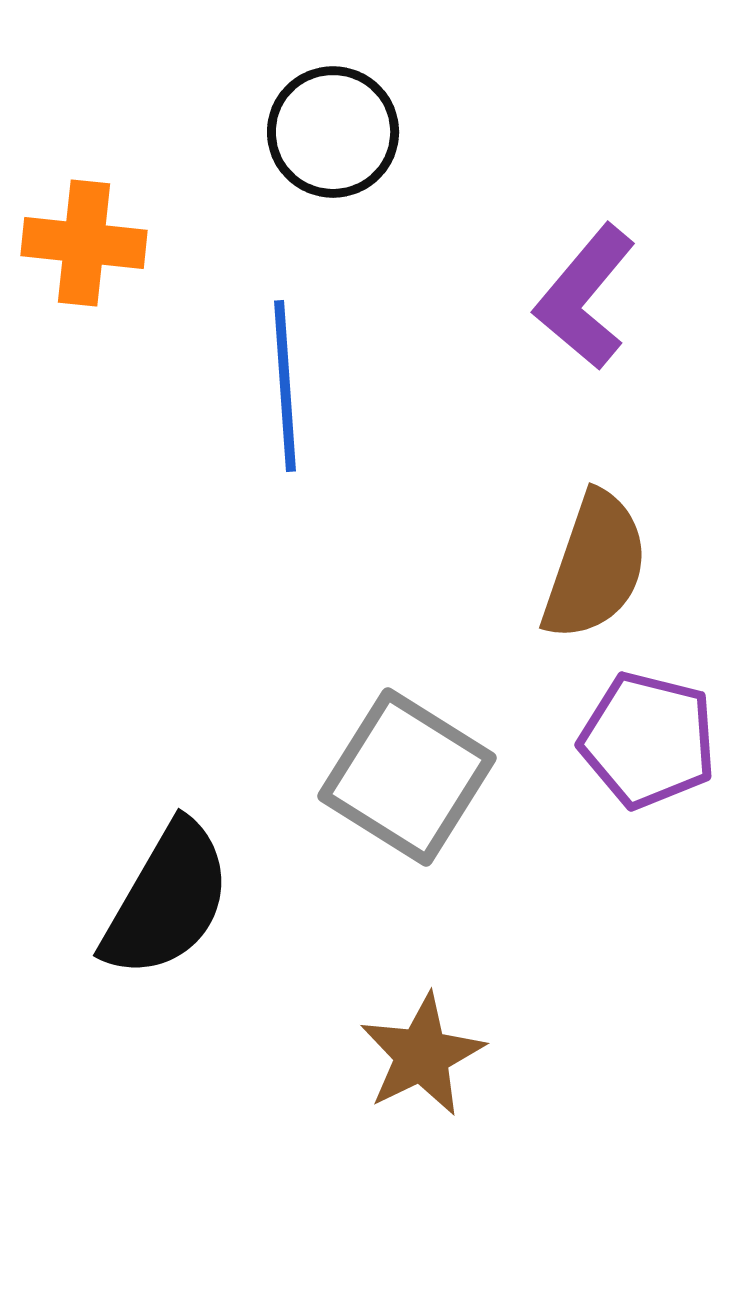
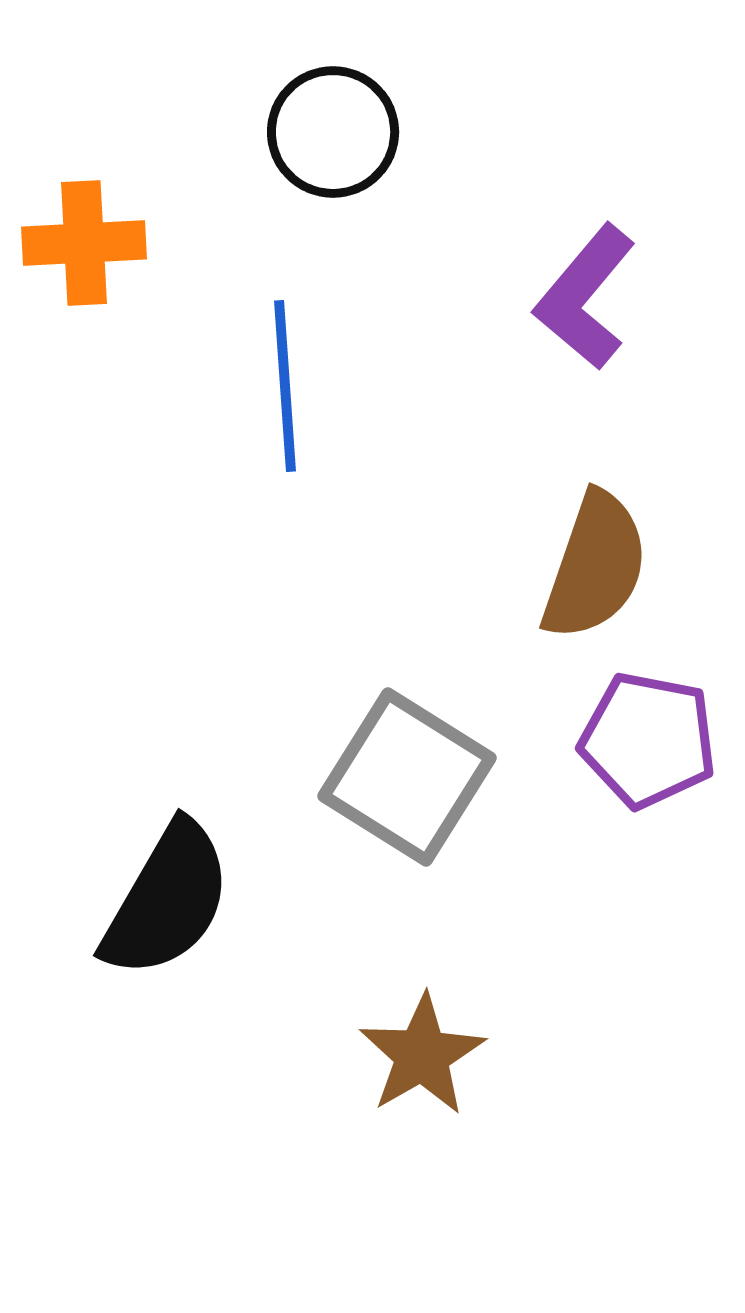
orange cross: rotated 9 degrees counterclockwise
purple pentagon: rotated 3 degrees counterclockwise
brown star: rotated 4 degrees counterclockwise
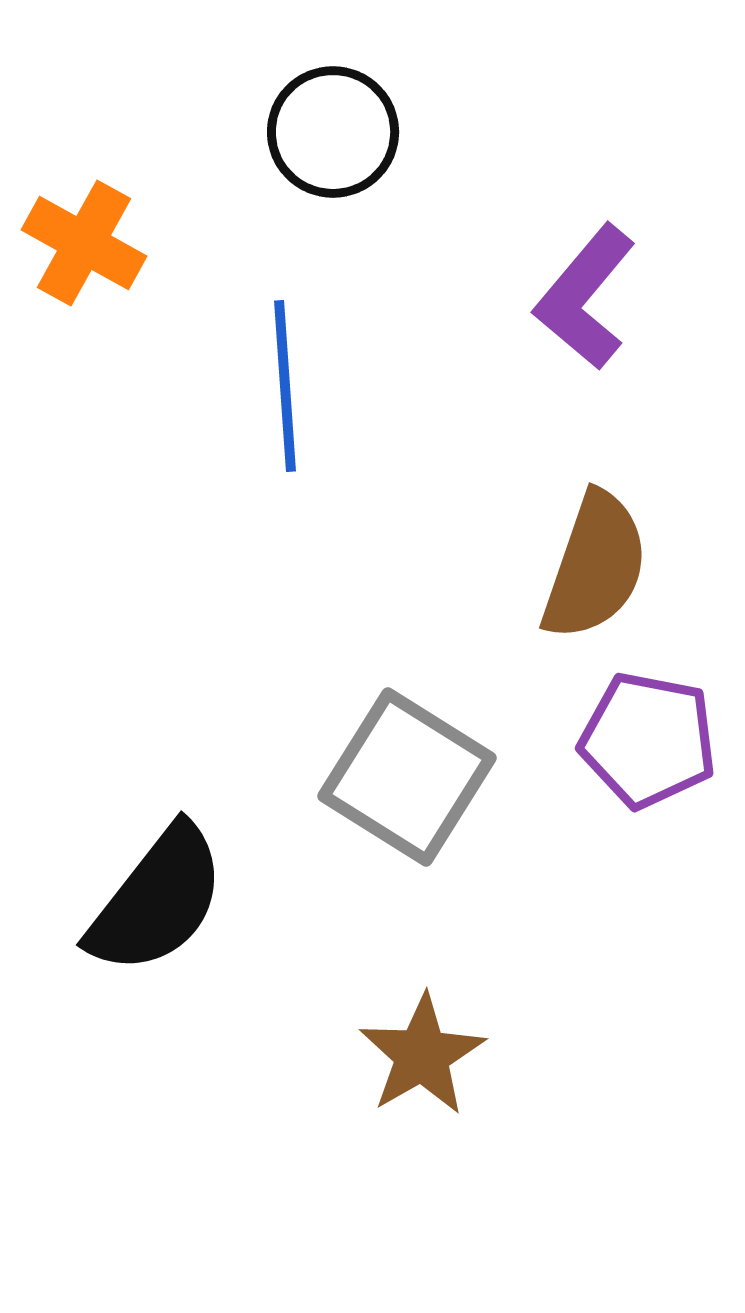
orange cross: rotated 32 degrees clockwise
black semicircle: moved 10 px left; rotated 8 degrees clockwise
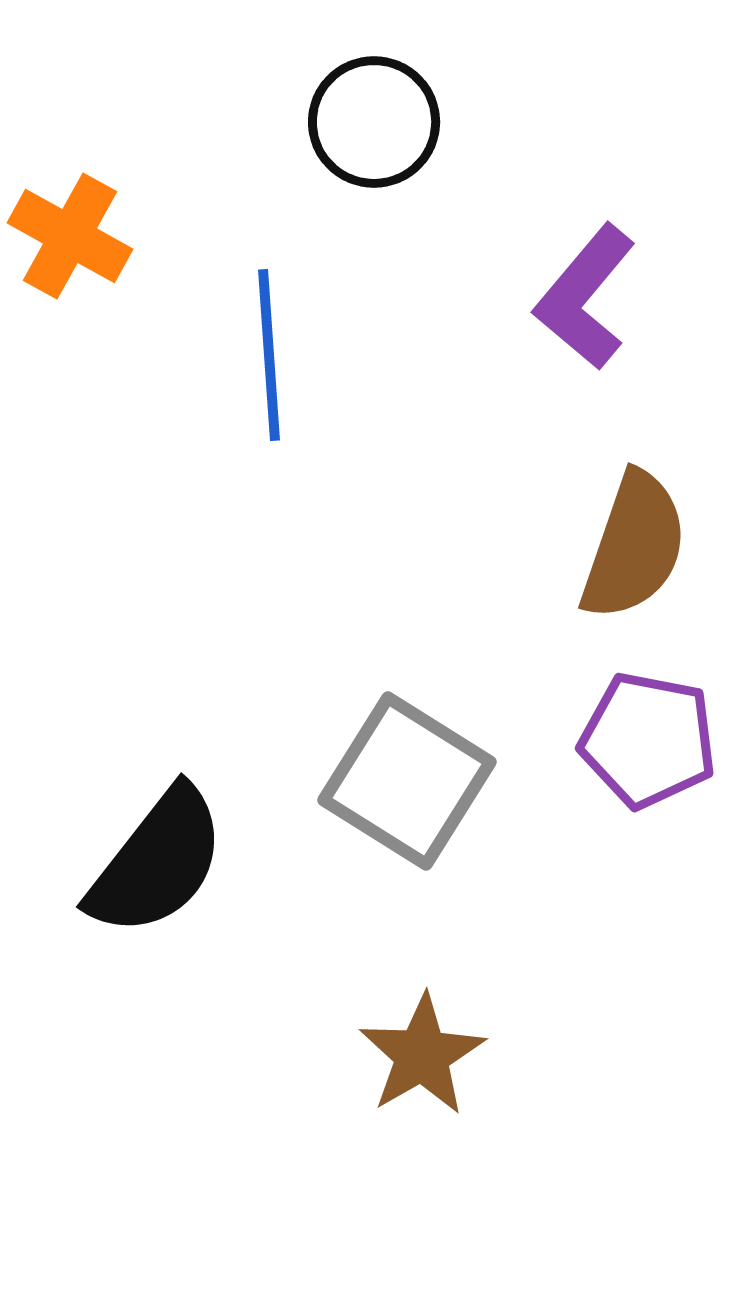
black circle: moved 41 px right, 10 px up
orange cross: moved 14 px left, 7 px up
blue line: moved 16 px left, 31 px up
brown semicircle: moved 39 px right, 20 px up
gray square: moved 4 px down
black semicircle: moved 38 px up
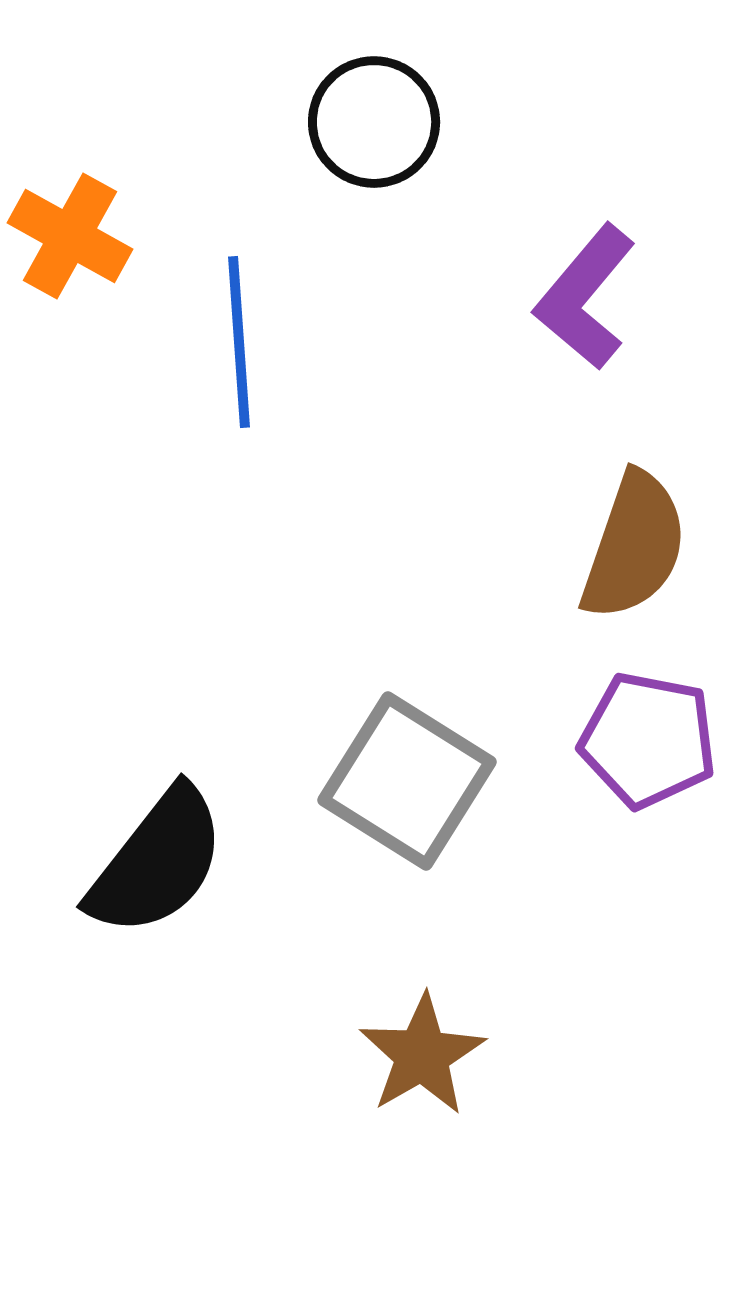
blue line: moved 30 px left, 13 px up
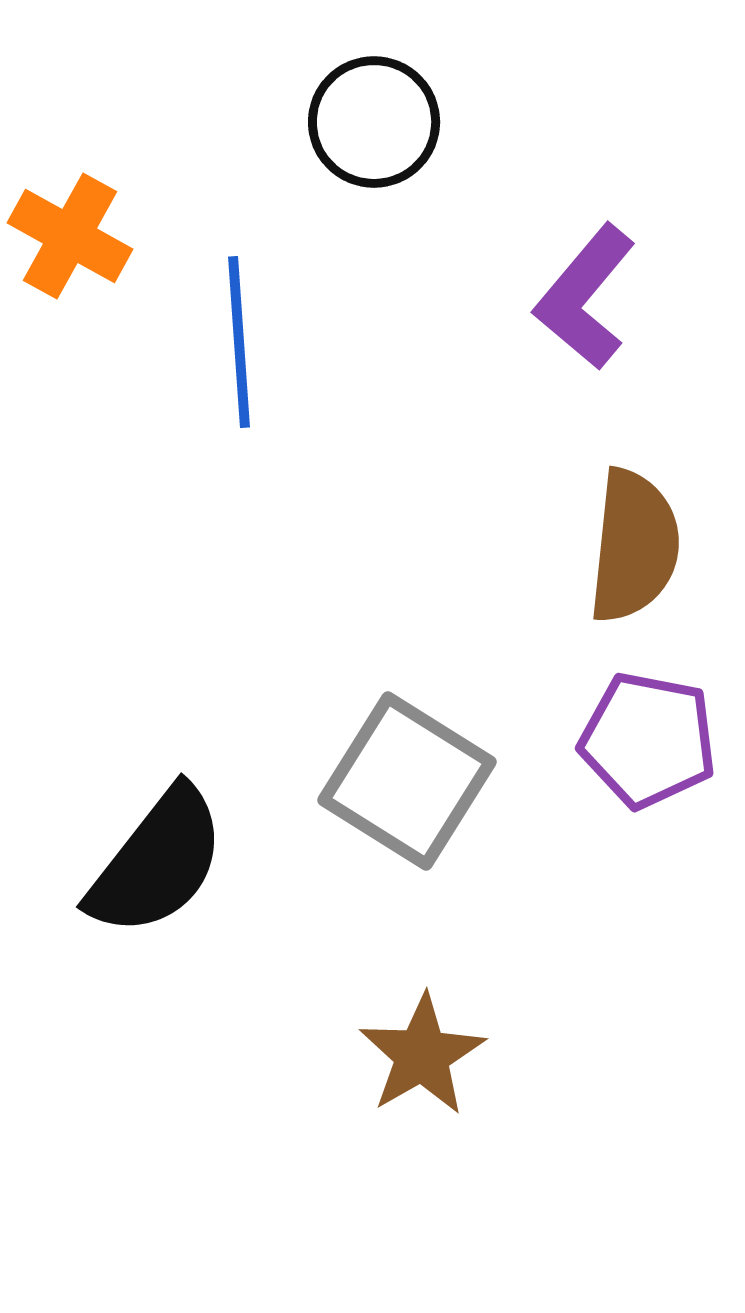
brown semicircle: rotated 13 degrees counterclockwise
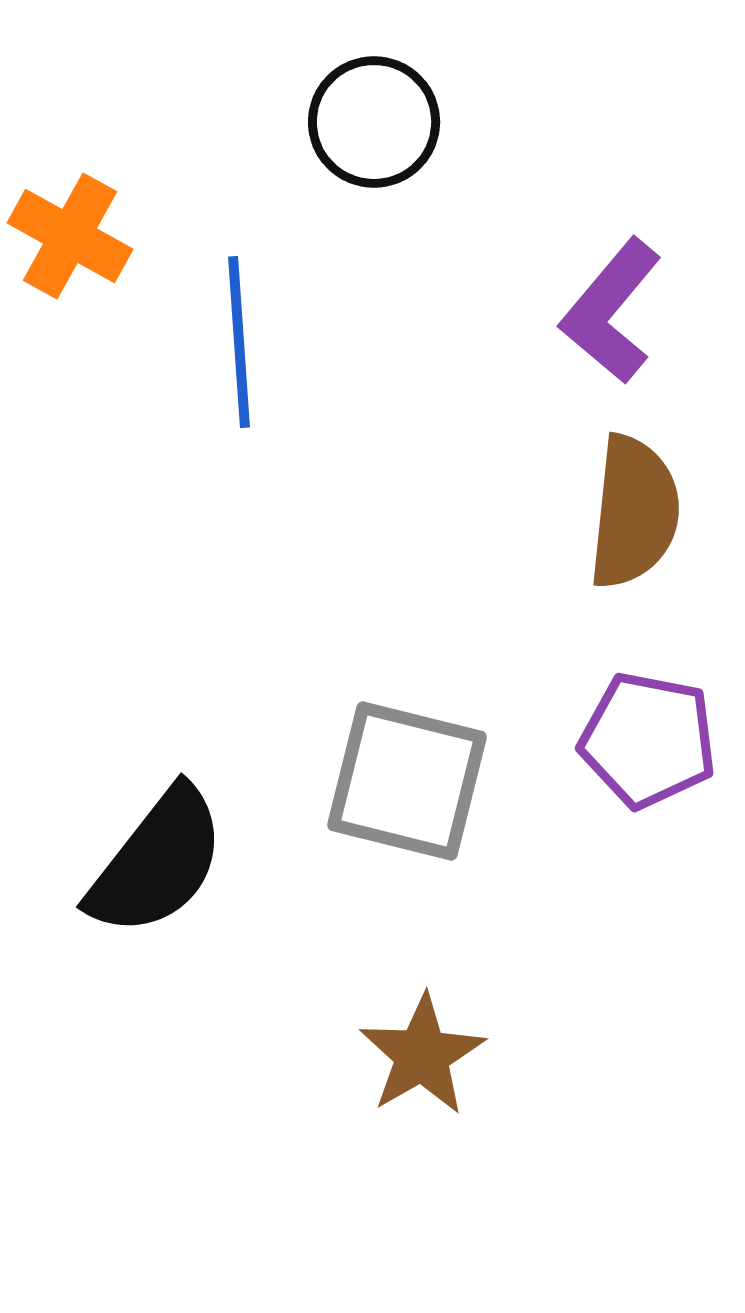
purple L-shape: moved 26 px right, 14 px down
brown semicircle: moved 34 px up
gray square: rotated 18 degrees counterclockwise
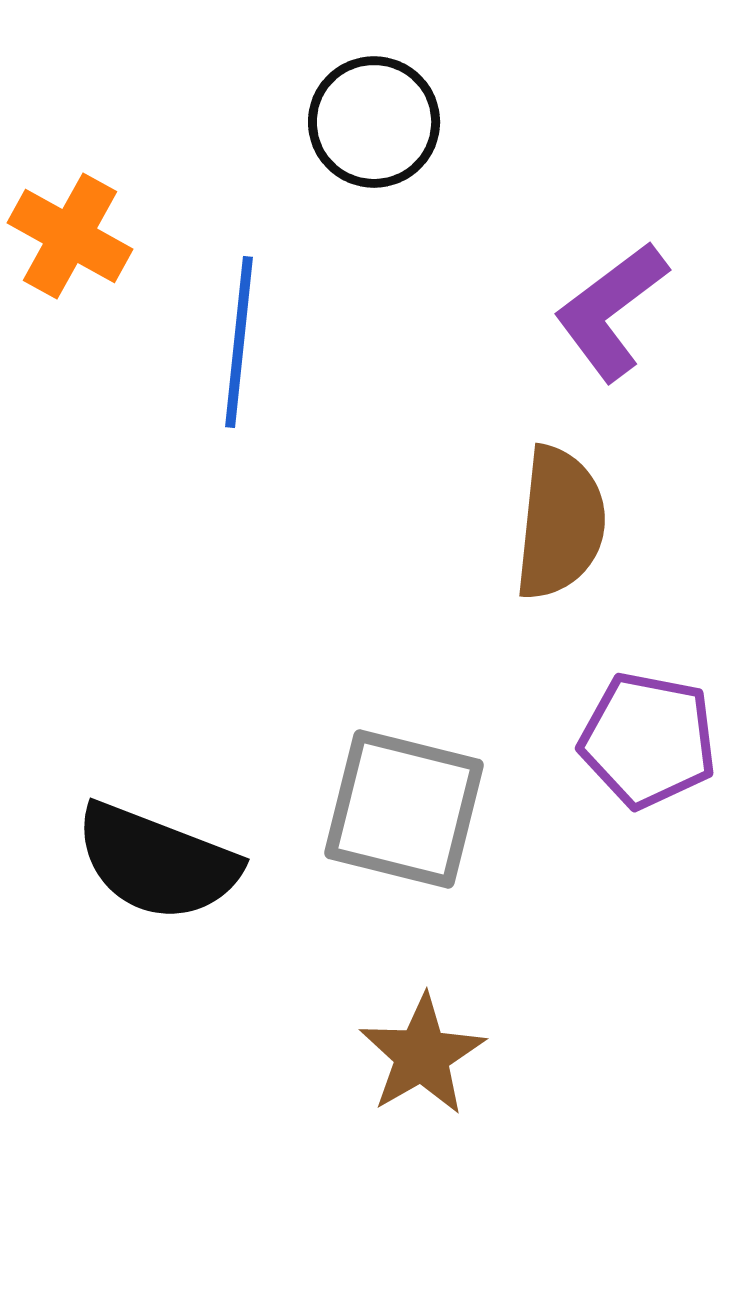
purple L-shape: rotated 13 degrees clockwise
blue line: rotated 10 degrees clockwise
brown semicircle: moved 74 px left, 11 px down
gray square: moved 3 px left, 28 px down
black semicircle: rotated 73 degrees clockwise
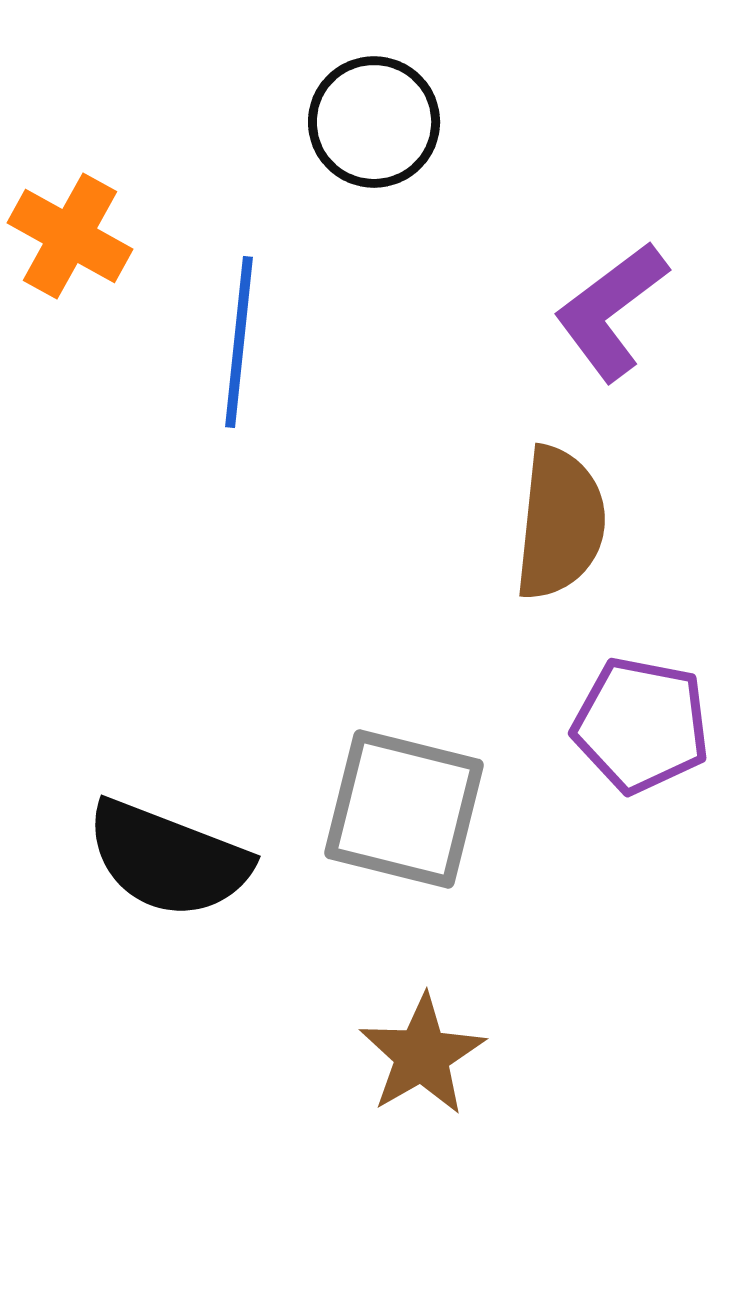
purple pentagon: moved 7 px left, 15 px up
black semicircle: moved 11 px right, 3 px up
